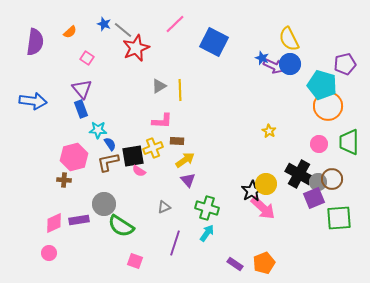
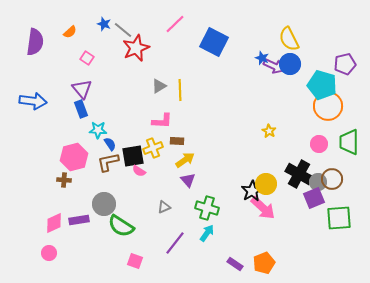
purple line at (175, 243): rotated 20 degrees clockwise
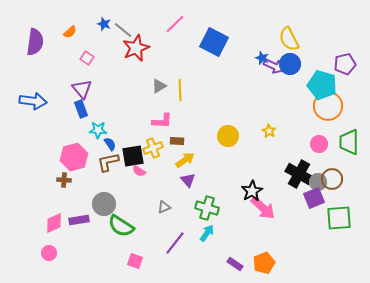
yellow circle at (266, 184): moved 38 px left, 48 px up
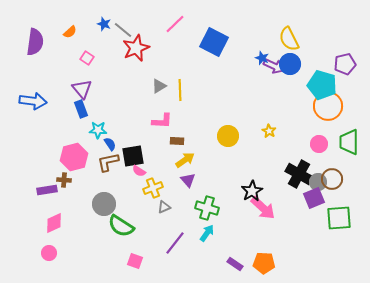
yellow cross at (153, 148): moved 40 px down
purple rectangle at (79, 220): moved 32 px left, 30 px up
orange pentagon at (264, 263): rotated 25 degrees clockwise
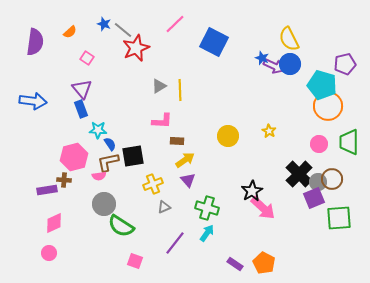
pink semicircle at (139, 171): moved 40 px left, 5 px down; rotated 40 degrees counterclockwise
black cross at (299, 174): rotated 16 degrees clockwise
yellow cross at (153, 188): moved 4 px up
orange pentagon at (264, 263): rotated 25 degrees clockwise
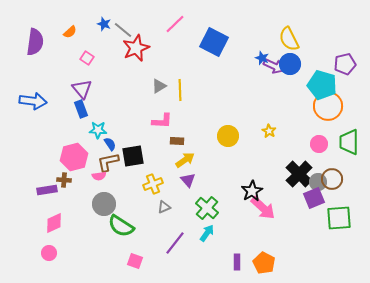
green cross at (207, 208): rotated 25 degrees clockwise
purple rectangle at (235, 264): moved 2 px right, 2 px up; rotated 56 degrees clockwise
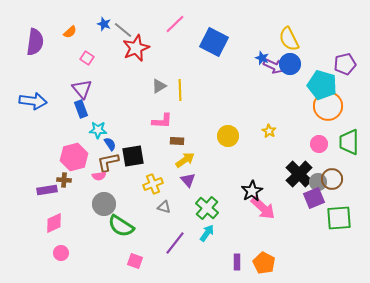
gray triangle at (164, 207): rotated 40 degrees clockwise
pink circle at (49, 253): moved 12 px right
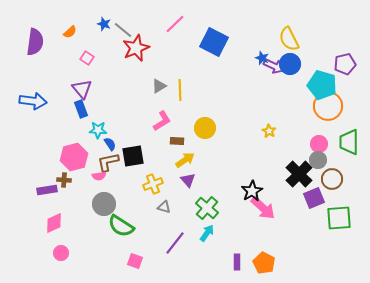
pink L-shape at (162, 121): rotated 35 degrees counterclockwise
yellow circle at (228, 136): moved 23 px left, 8 px up
gray circle at (318, 182): moved 22 px up
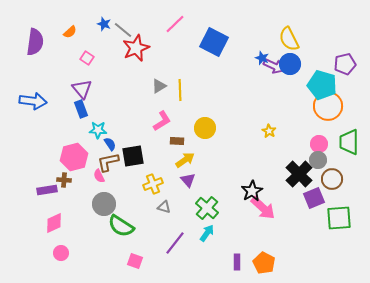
pink semicircle at (99, 176): rotated 72 degrees clockwise
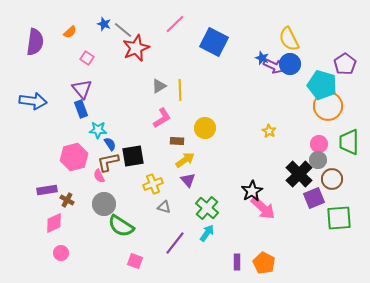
purple pentagon at (345, 64): rotated 20 degrees counterclockwise
pink L-shape at (162, 121): moved 3 px up
brown cross at (64, 180): moved 3 px right, 20 px down; rotated 24 degrees clockwise
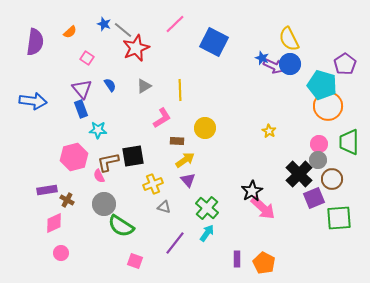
gray triangle at (159, 86): moved 15 px left
blue semicircle at (110, 144): moved 59 px up
purple rectangle at (237, 262): moved 3 px up
